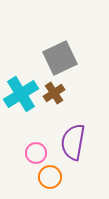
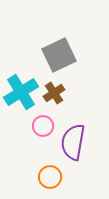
gray square: moved 1 px left, 3 px up
cyan cross: moved 2 px up
pink circle: moved 7 px right, 27 px up
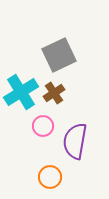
purple semicircle: moved 2 px right, 1 px up
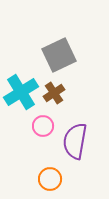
orange circle: moved 2 px down
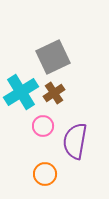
gray square: moved 6 px left, 2 px down
orange circle: moved 5 px left, 5 px up
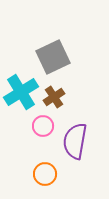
brown cross: moved 4 px down
